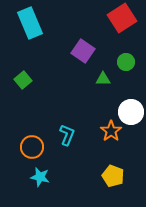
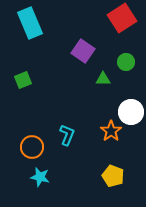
green square: rotated 18 degrees clockwise
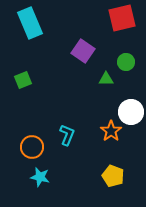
red square: rotated 20 degrees clockwise
green triangle: moved 3 px right
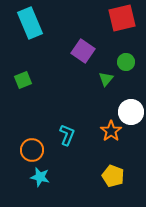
green triangle: rotated 49 degrees counterclockwise
orange circle: moved 3 px down
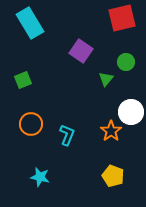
cyan rectangle: rotated 8 degrees counterclockwise
purple square: moved 2 px left
orange circle: moved 1 px left, 26 px up
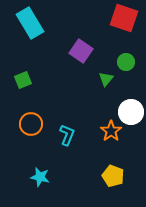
red square: moved 2 px right; rotated 32 degrees clockwise
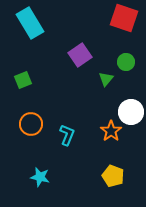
purple square: moved 1 px left, 4 px down; rotated 20 degrees clockwise
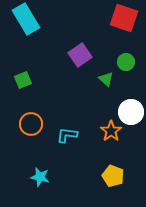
cyan rectangle: moved 4 px left, 4 px up
green triangle: rotated 28 degrees counterclockwise
cyan L-shape: rotated 105 degrees counterclockwise
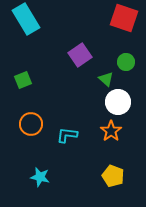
white circle: moved 13 px left, 10 px up
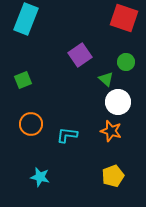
cyan rectangle: rotated 52 degrees clockwise
orange star: rotated 20 degrees counterclockwise
yellow pentagon: rotated 30 degrees clockwise
